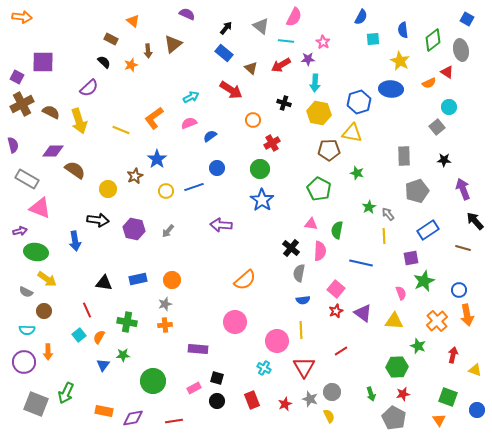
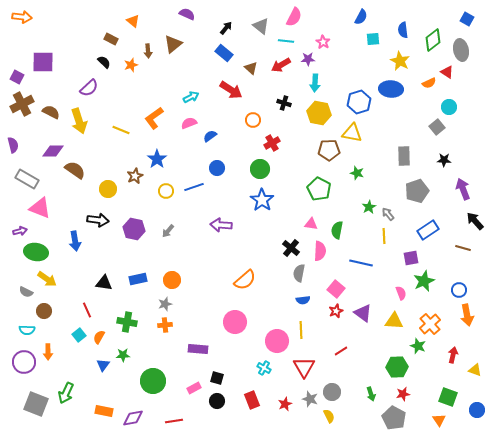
orange cross at (437, 321): moved 7 px left, 3 px down
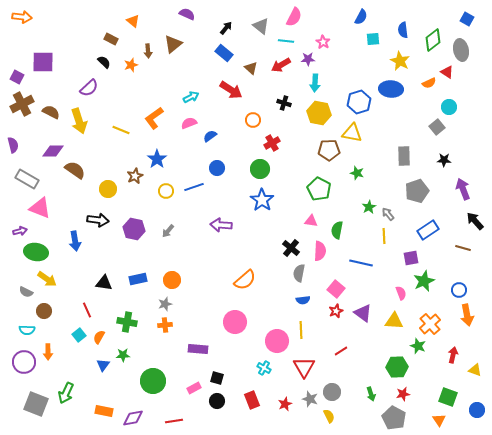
pink triangle at (311, 224): moved 3 px up
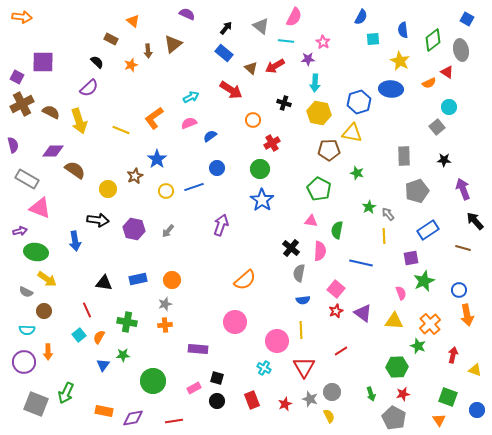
black semicircle at (104, 62): moved 7 px left
red arrow at (281, 65): moved 6 px left, 1 px down
purple arrow at (221, 225): rotated 105 degrees clockwise
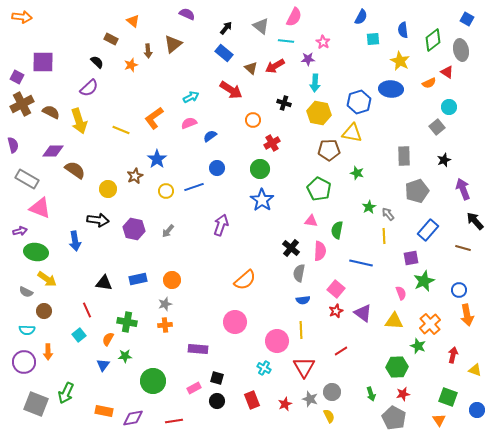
black star at (444, 160): rotated 24 degrees counterclockwise
blue rectangle at (428, 230): rotated 15 degrees counterclockwise
orange semicircle at (99, 337): moved 9 px right, 2 px down
green star at (123, 355): moved 2 px right, 1 px down
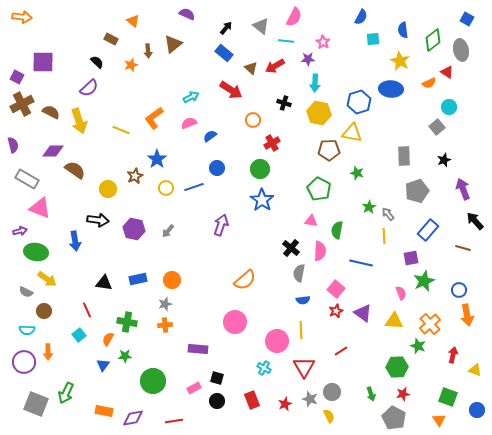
yellow circle at (166, 191): moved 3 px up
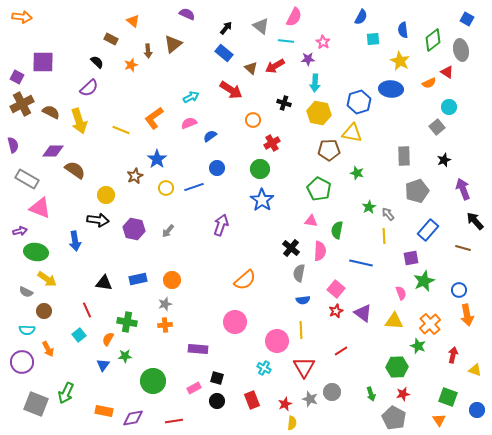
yellow circle at (108, 189): moved 2 px left, 6 px down
orange arrow at (48, 352): moved 3 px up; rotated 28 degrees counterclockwise
purple circle at (24, 362): moved 2 px left
yellow semicircle at (329, 416): moved 37 px left, 7 px down; rotated 32 degrees clockwise
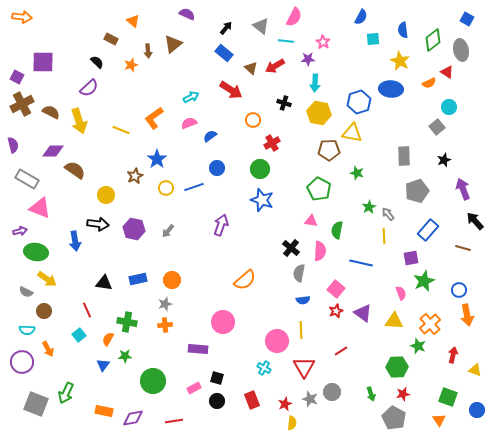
blue star at (262, 200): rotated 15 degrees counterclockwise
black arrow at (98, 220): moved 4 px down
pink circle at (235, 322): moved 12 px left
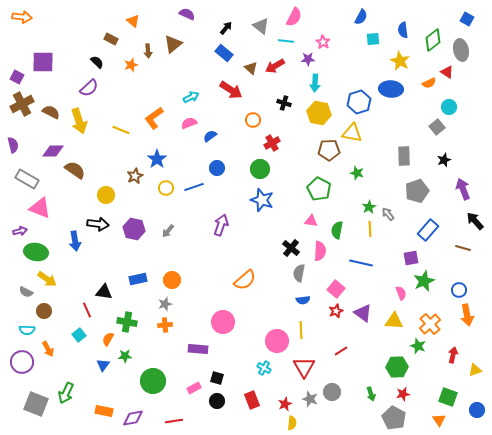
yellow line at (384, 236): moved 14 px left, 7 px up
black triangle at (104, 283): moved 9 px down
yellow triangle at (475, 370): rotated 40 degrees counterclockwise
